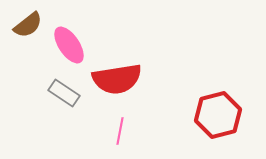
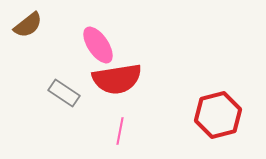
pink ellipse: moved 29 px right
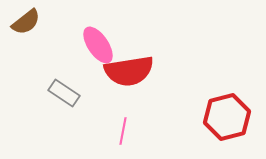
brown semicircle: moved 2 px left, 3 px up
red semicircle: moved 12 px right, 8 px up
red hexagon: moved 9 px right, 2 px down
pink line: moved 3 px right
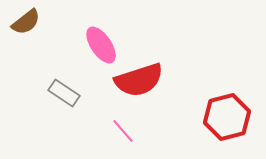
pink ellipse: moved 3 px right
red semicircle: moved 10 px right, 9 px down; rotated 9 degrees counterclockwise
pink line: rotated 52 degrees counterclockwise
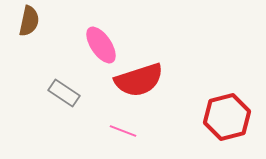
brown semicircle: moved 3 px right, 1 px up; rotated 40 degrees counterclockwise
pink line: rotated 28 degrees counterclockwise
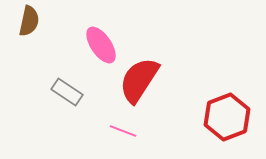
red semicircle: rotated 141 degrees clockwise
gray rectangle: moved 3 px right, 1 px up
red hexagon: rotated 6 degrees counterclockwise
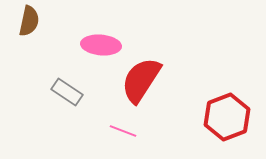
pink ellipse: rotated 51 degrees counterclockwise
red semicircle: moved 2 px right
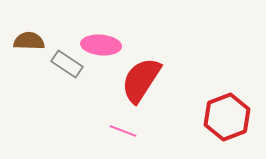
brown semicircle: moved 20 px down; rotated 100 degrees counterclockwise
gray rectangle: moved 28 px up
